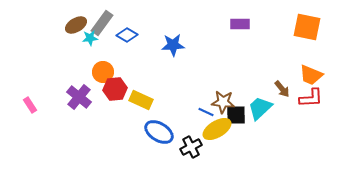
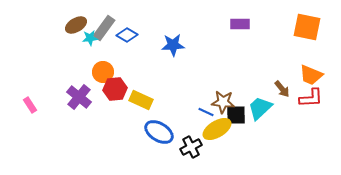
gray rectangle: moved 2 px right, 5 px down
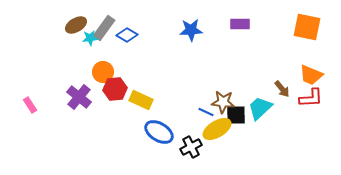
blue star: moved 18 px right, 15 px up
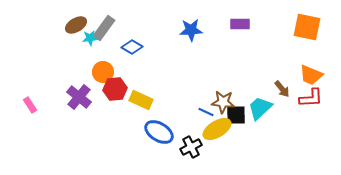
blue diamond: moved 5 px right, 12 px down
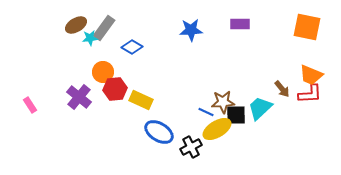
red L-shape: moved 1 px left, 4 px up
brown star: rotated 10 degrees counterclockwise
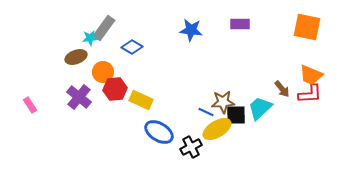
brown ellipse: moved 32 px down; rotated 10 degrees clockwise
blue star: rotated 10 degrees clockwise
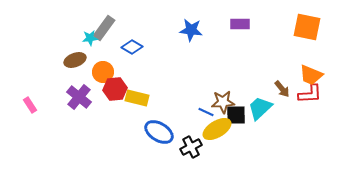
brown ellipse: moved 1 px left, 3 px down
yellow rectangle: moved 4 px left, 2 px up; rotated 10 degrees counterclockwise
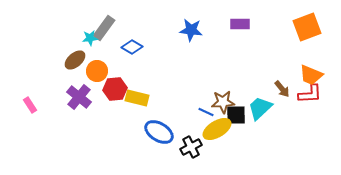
orange square: rotated 32 degrees counterclockwise
brown ellipse: rotated 20 degrees counterclockwise
orange circle: moved 6 px left, 1 px up
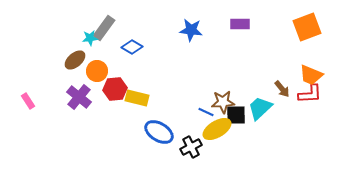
pink rectangle: moved 2 px left, 4 px up
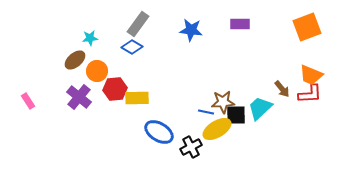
gray rectangle: moved 34 px right, 4 px up
yellow rectangle: rotated 15 degrees counterclockwise
blue line: rotated 14 degrees counterclockwise
